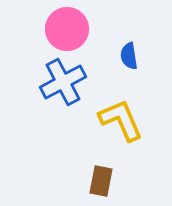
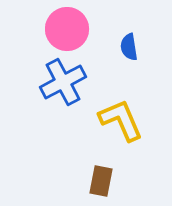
blue semicircle: moved 9 px up
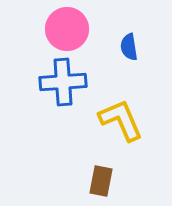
blue cross: rotated 24 degrees clockwise
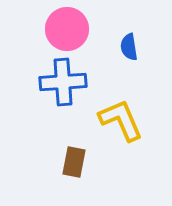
brown rectangle: moved 27 px left, 19 px up
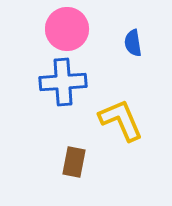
blue semicircle: moved 4 px right, 4 px up
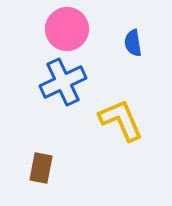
blue cross: rotated 21 degrees counterclockwise
brown rectangle: moved 33 px left, 6 px down
